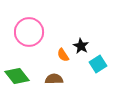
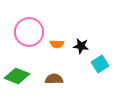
black star: rotated 21 degrees counterclockwise
orange semicircle: moved 6 px left, 11 px up; rotated 56 degrees counterclockwise
cyan square: moved 2 px right
green diamond: rotated 30 degrees counterclockwise
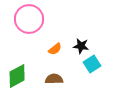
pink circle: moved 13 px up
orange semicircle: moved 2 px left, 5 px down; rotated 40 degrees counterclockwise
cyan square: moved 8 px left
green diamond: rotated 50 degrees counterclockwise
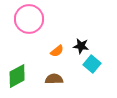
orange semicircle: moved 2 px right, 2 px down
cyan square: rotated 18 degrees counterclockwise
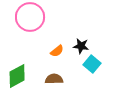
pink circle: moved 1 px right, 2 px up
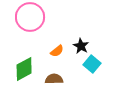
black star: rotated 21 degrees clockwise
green diamond: moved 7 px right, 7 px up
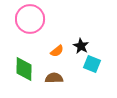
pink circle: moved 2 px down
cyan square: rotated 18 degrees counterclockwise
green diamond: rotated 60 degrees counterclockwise
brown semicircle: moved 1 px up
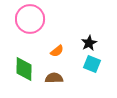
black star: moved 8 px right, 3 px up; rotated 14 degrees clockwise
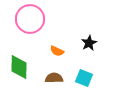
orange semicircle: rotated 64 degrees clockwise
cyan square: moved 8 px left, 14 px down
green diamond: moved 5 px left, 2 px up
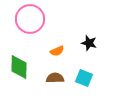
black star: rotated 28 degrees counterclockwise
orange semicircle: rotated 48 degrees counterclockwise
brown semicircle: moved 1 px right
